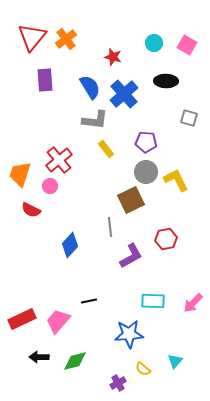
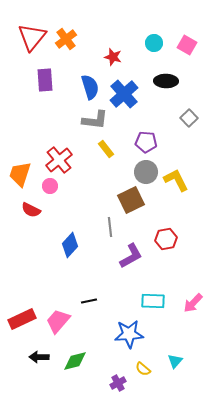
blue semicircle: rotated 15 degrees clockwise
gray square: rotated 30 degrees clockwise
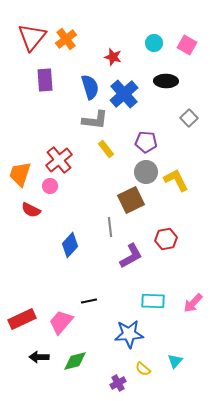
pink trapezoid: moved 3 px right, 1 px down
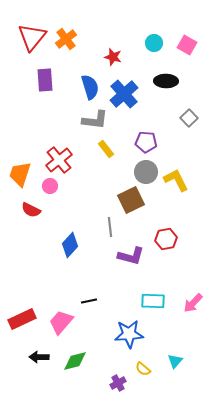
purple L-shape: rotated 44 degrees clockwise
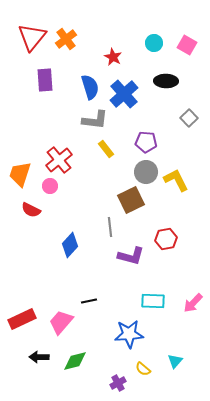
red star: rotated 12 degrees clockwise
